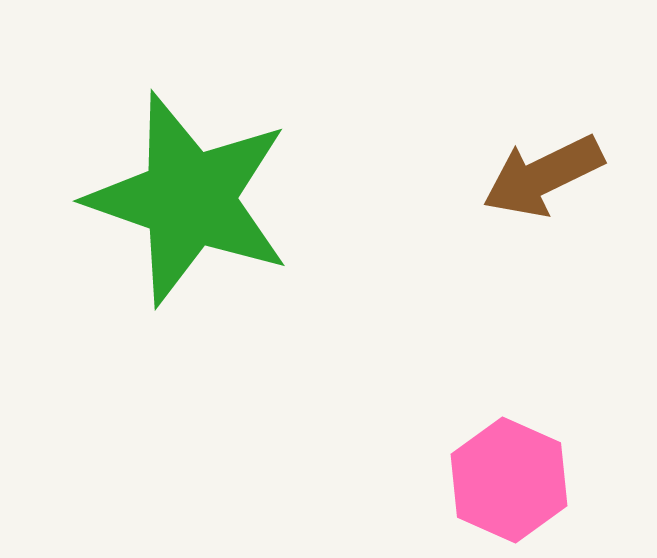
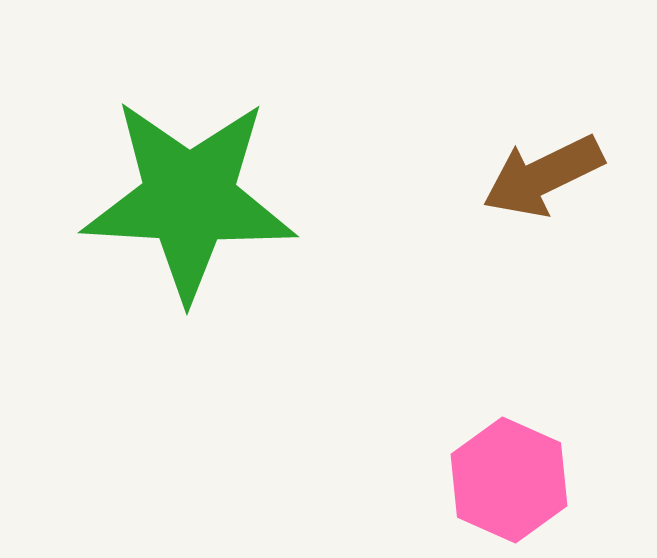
green star: rotated 16 degrees counterclockwise
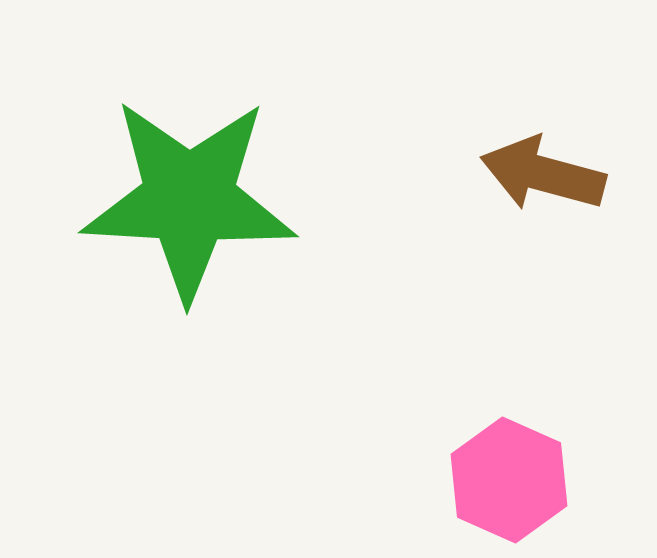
brown arrow: moved 2 px up; rotated 41 degrees clockwise
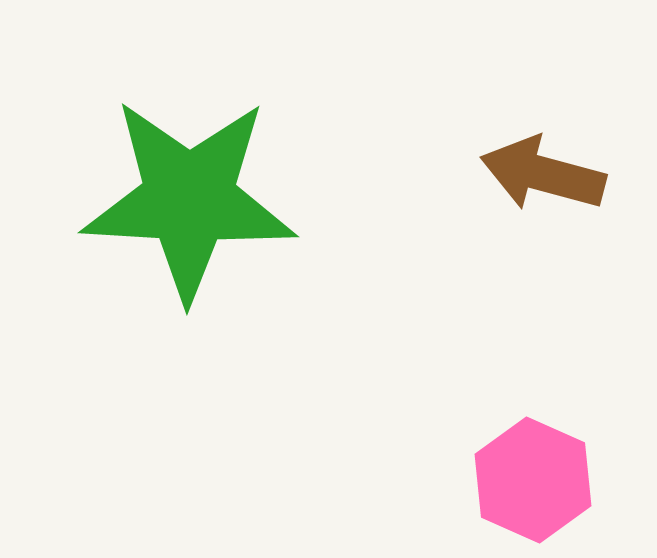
pink hexagon: moved 24 px right
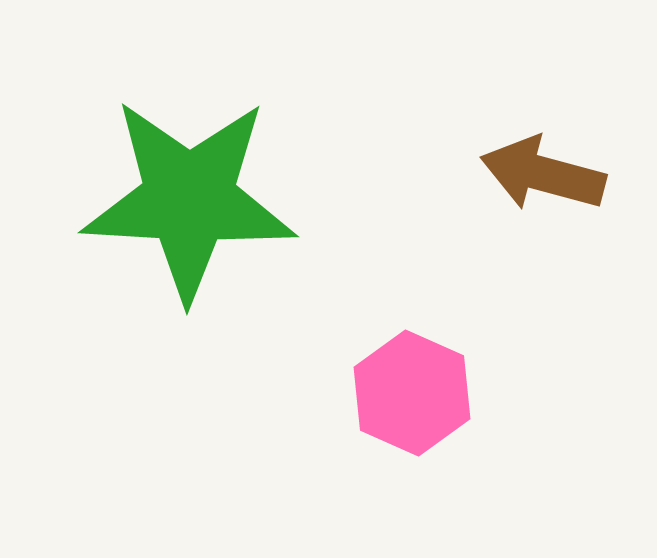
pink hexagon: moved 121 px left, 87 px up
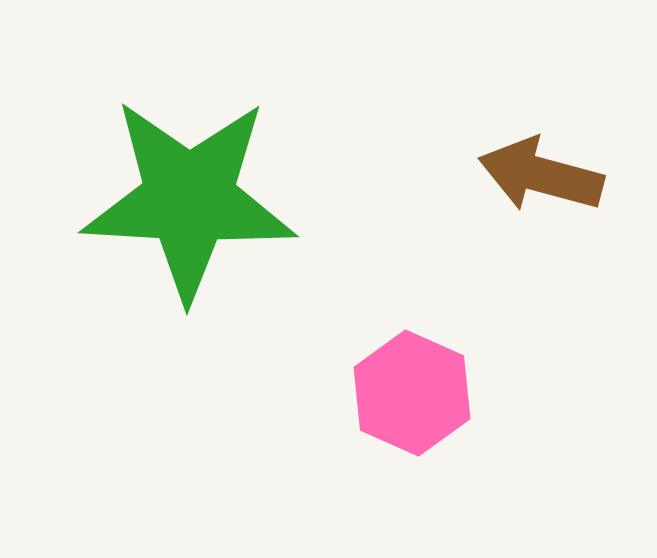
brown arrow: moved 2 px left, 1 px down
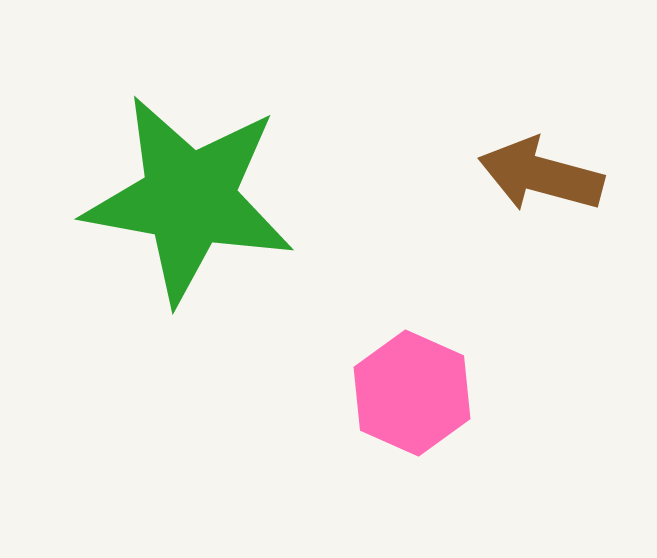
green star: rotated 7 degrees clockwise
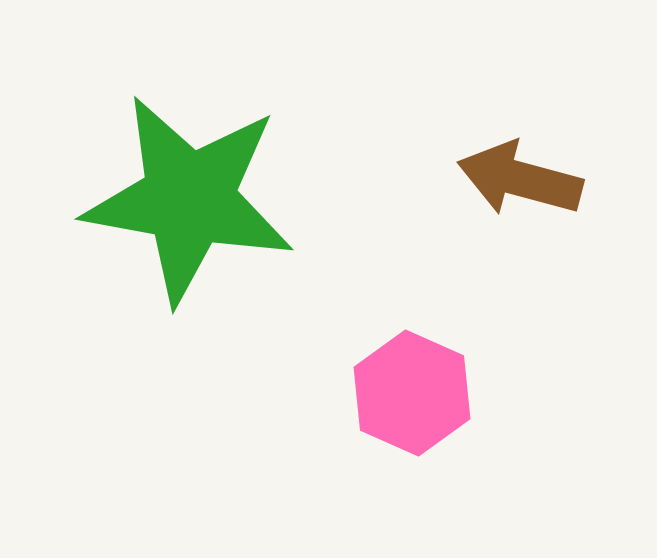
brown arrow: moved 21 px left, 4 px down
